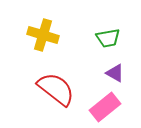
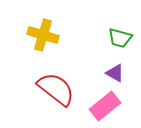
green trapezoid: moved 12 px right; rotated 25 degrees clockwise
pink rectangle: moved 1 px up
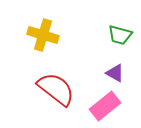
green trapezoid: moved 3 px up
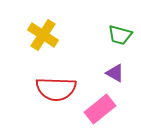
yellow cross: rotated 16 degrees clockwise
red semicircle: rotated 144 degrees clockwise
pink rectangle: moved 5 px left, 3 px down
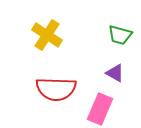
yellow cross: moved 4 px right
pink rectangle: rotated 28 degrees counterclockwise
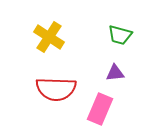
yellow cross: moved 2 px right, 2 px down
purple triangle: rotated 36 degrees counterclockwise
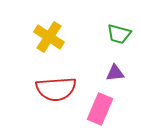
green trapezoid: moved 1 px left, 1 px up
red semicircle: rotated 6 degrees counterclockwise
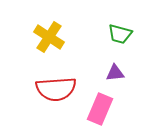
green trapezoid: moved 1 px right
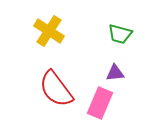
yellow cross: moved 6 px up
red semicircle: rotated 57 degrees clockwise
pink rectangle: moved 6 px up
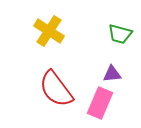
purple triangle: moved 3 px left, 1 px down
